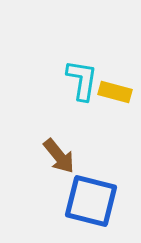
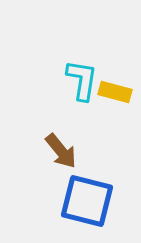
brown arrow: moved 2 px right, 5 px up
blue square: moved 4 px left
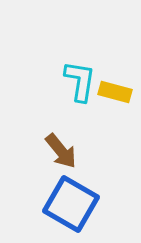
cyan L-shape: moved 2 px left, 1 px down
blue square: moved 16 px left, 3 px down; rotated 16 degrees clockwise
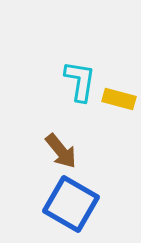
yellow rectangle: moved 4 px right, 7 px down
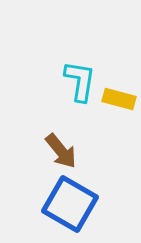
blue square: moved 1 px left
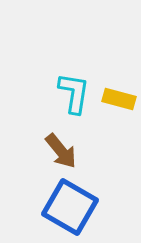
cyan L-shape: moved 6 px left, 12 px down
blue square: moved 3 px down
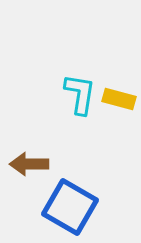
cyan L-shape: moved 6 px right, 1 px down
brown arrow: moved 32 px left, 13 px down; rotated 129 degrees clockwise
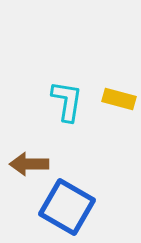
cyan L-shape: moved 13 px left, 7 px down
blue square: moved 3 px left
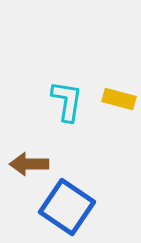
blue square: rotated 4 degrees clockwise
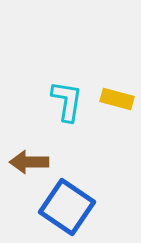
yellow rectangle: moved 2 px left
brown arrow: moved 2 px up
